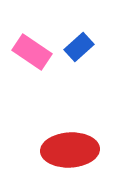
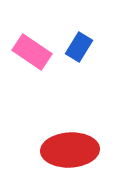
blue rectangle: rotated 16 degrees counterclockwise
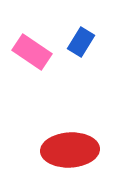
blue rectangle: moved 2 px right, 5 px up
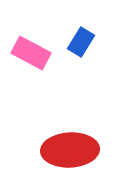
pink rectangle: moved 1 px left, 1 px down; rotated 6 degrees counterclockwise
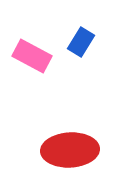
pink rectangle: moved 1 px right, 3 px down
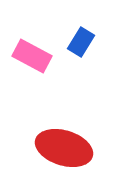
red ellipse: moved 6 px left, 2 px up; rotated 20 degrees clockwise
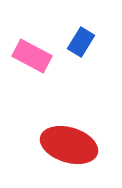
red ellipse: moved 5 px right, 3 px up
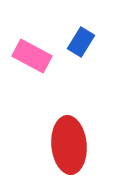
red ellipse: rotated 68 degrees clockwise
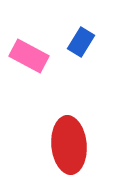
pink rectangle: moved 3 px left
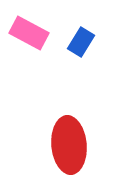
pink rectangle: moved 23 px up
